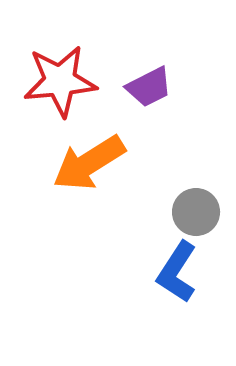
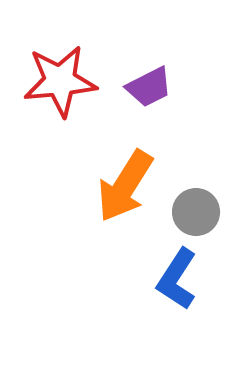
orange arrow: moved 36 px right, 23 px down; rotated 26 degrees counterclockwise
blue L-shape: moved 7 px down
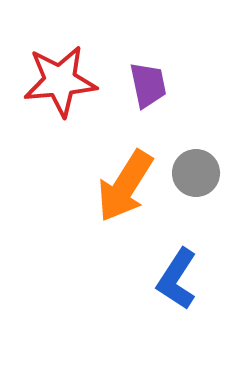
purple trapezoid: moved 1 px left, 2 px up; rotated 75 degrees counterclockwise
gray circle: moved 39 px up
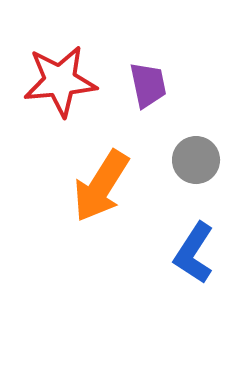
gray circle: moved 13 px up
orange arrow: moved 24 px left
blue L-shape: moved 17 px right, 26 px up
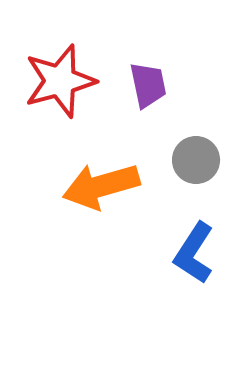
red star: rotated 10 degrees counterclockwise
orange arrow: rotated 42 degrees clockwise
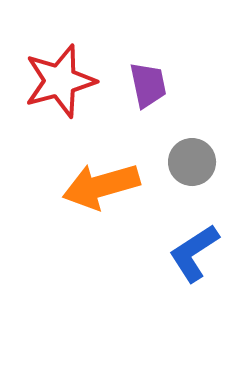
gray circle: moved 4 px left, 2 px down
blue L-shape: rotated 24 degrees clockwise
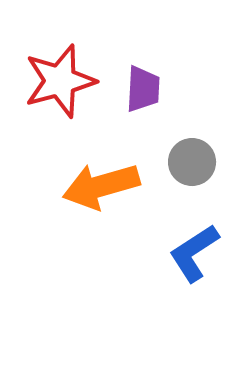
purple trapezoid: moved 5 px left, 4 px down; rotated 15 degrees clockwise
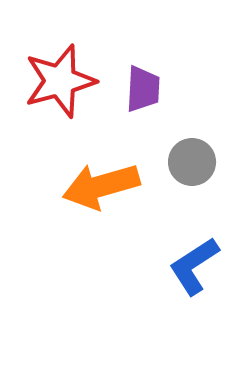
blue L-shape: moved 13 px down
